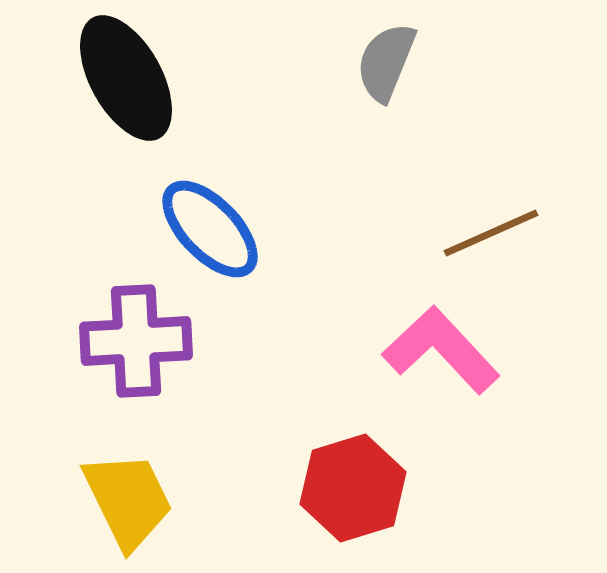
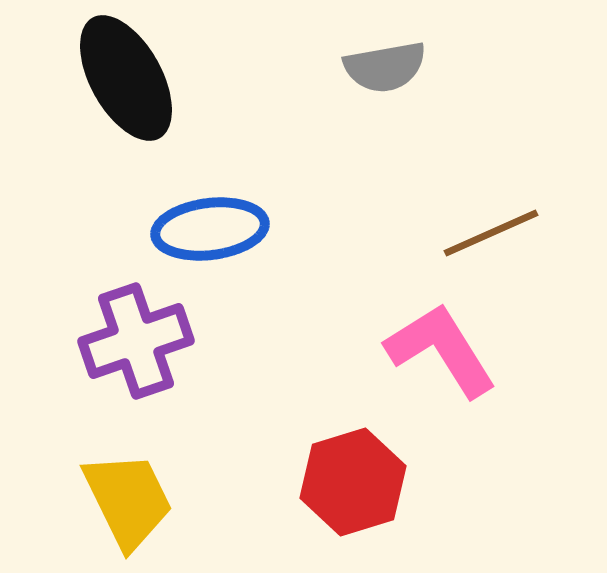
gray semicircle: moved 1 px left, 5 px down; rotated 122 degrees counterclockwise
blue ellipse: rotated 53 degrees counterclockwise
purple cross: rotated 16 degrees counterclockwise
pink L-shape: rotated 11 degrees clockwise
red hexagon: moved 6 px up
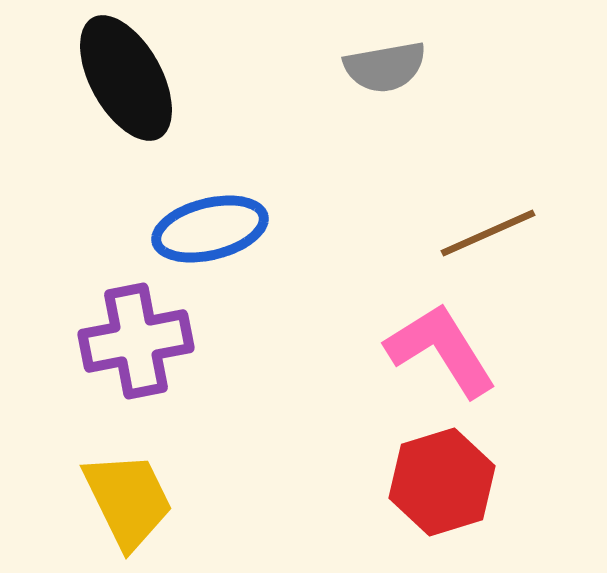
blue ellipse: rotated 7 degrees counterclockwise
brown line: moved 3 px left
purple cross: rotated 8 degrees clockwise
red hexagon: moved 89 px right
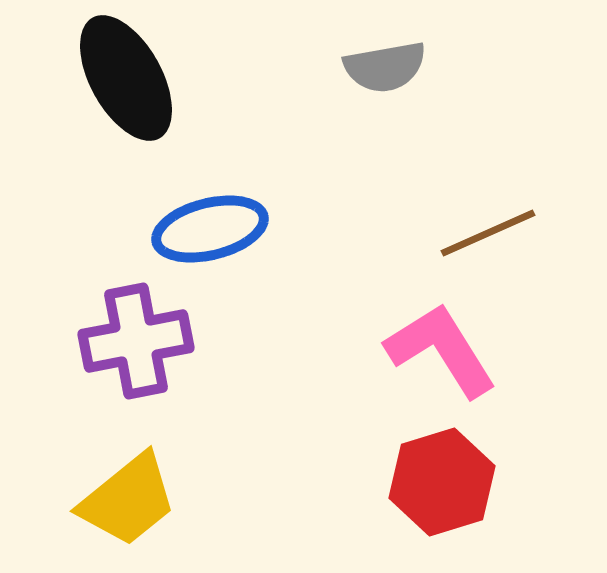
yellow trapezoid: rotated 77 degrees clockwise
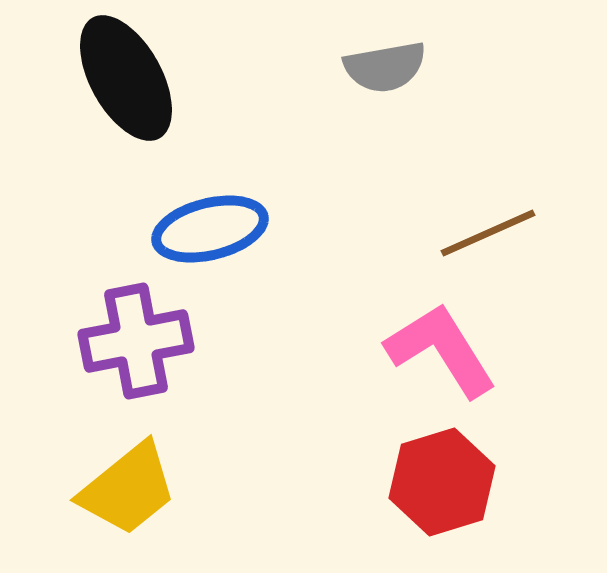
yellow trapezoid: moved 11 px up
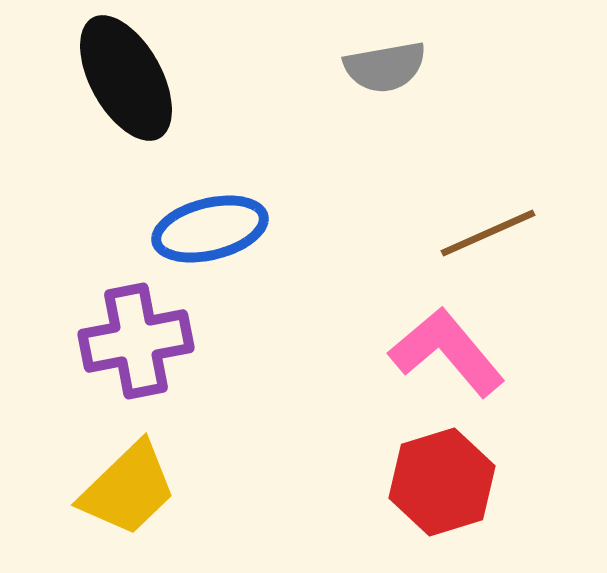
pink L-shape: moved 6 px right, 2 px down; rotated 8 degrees counterclockwise
yellow trapezoid: rotated 5 degrees counterclockwise
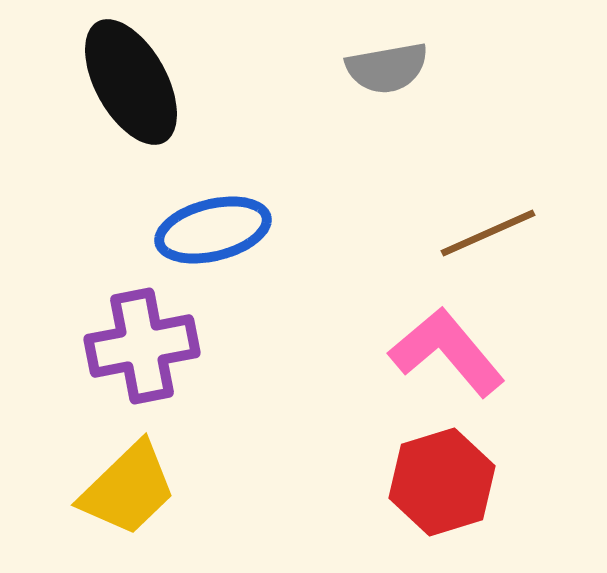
gray semicircle: moved 2 px right, 1 px down
black ellipse: moved 5 px right, 4 px down
blue ellipse: moved 3 px right, 1 px down
purple cross: moved 6 px right, 5 px down
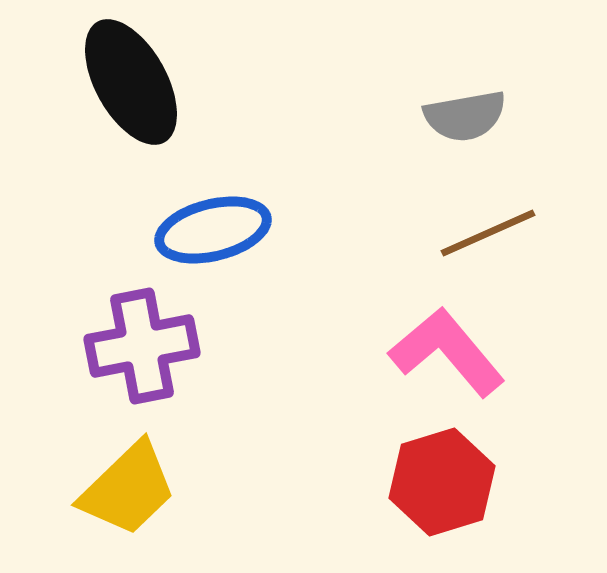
gray semicircle: moved 78 px right, 48 px down
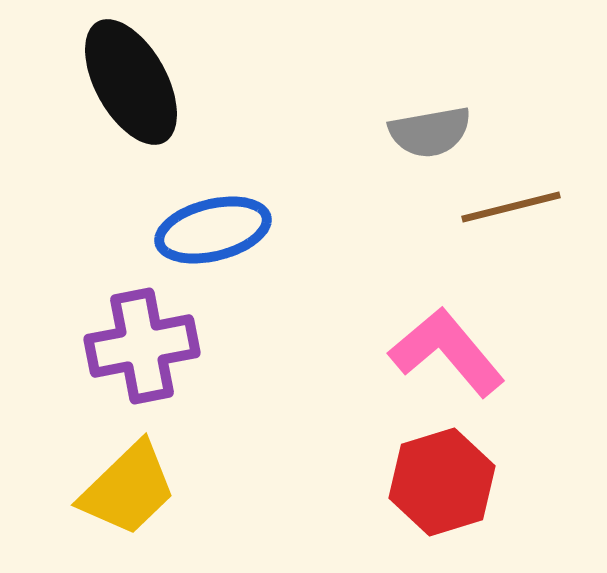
gray semicircle: moved 35 px left, 16 px down
brown line: moved 23 px right, 26 px up; rotated 10 degrees clockwise
